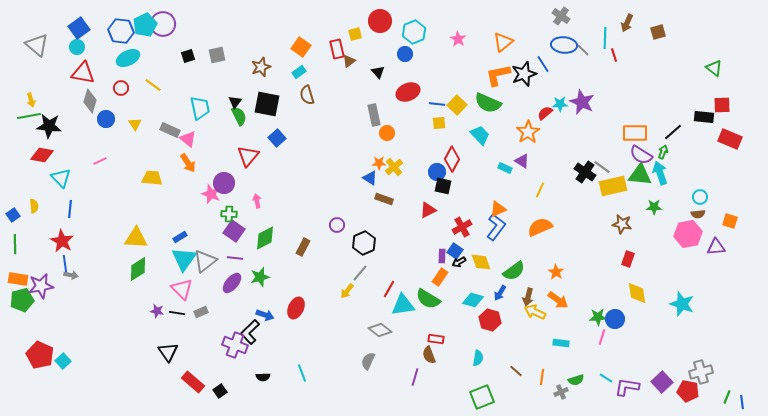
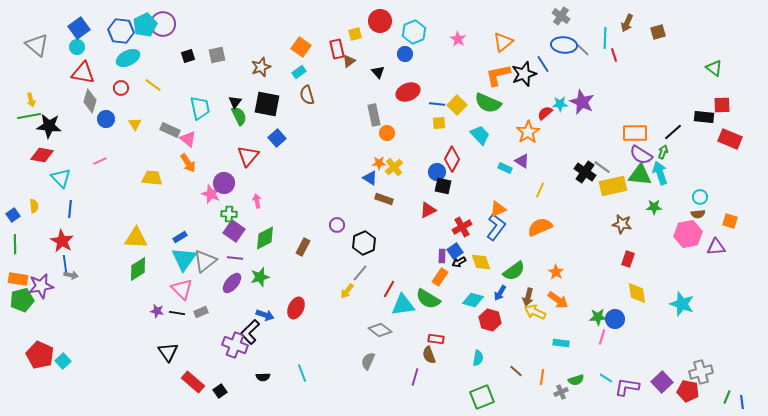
blue square at (455, 251): rotated 21 degrees clockwise
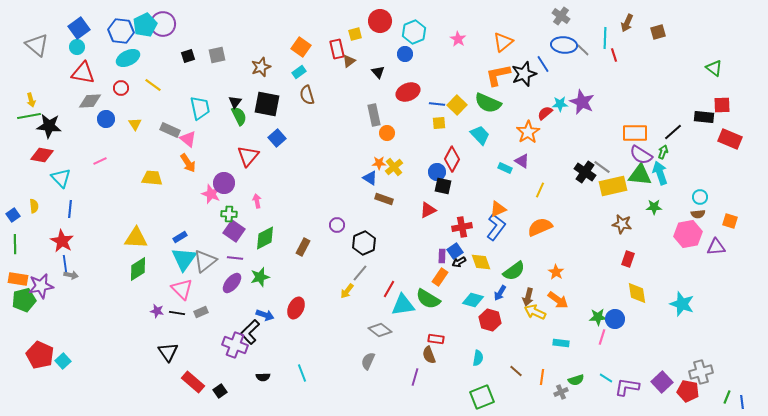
gray diamond at (90, 101): rotated 70 degrees clockwise
red cross at (462, 227): rotated 18 degrees clockwise
green pentagon at (22, 300): moved 2 px right
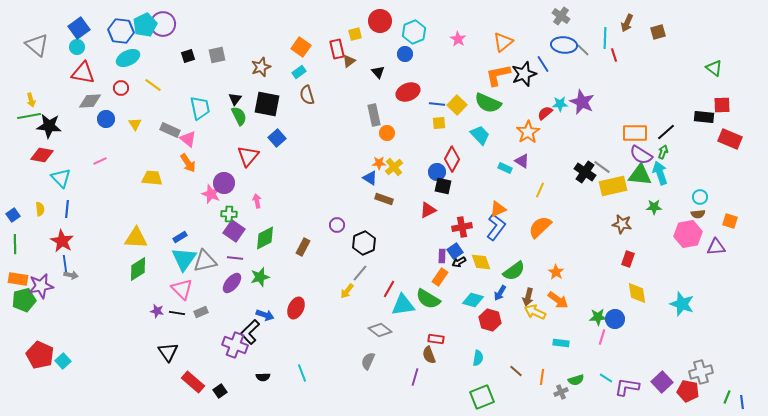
black triangle at (235, 102): moved 3 px up
black line at (673, 132): moved 7 px left
yellow semicircle at (34, 206): moved 6 px right, 3 px down
blue line at (70, 209): moved 3 px left
orange semicircle at (540, 227): rotated 20 degrees counterclockwise
gray triangle at (205, 261): rotated 25 degrees clockwise
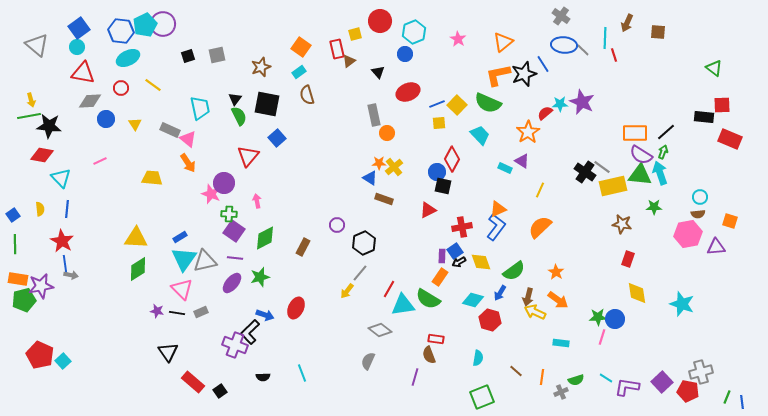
brown square at (658, 32): rotated 21 degrees clockwise
blue line at (437, 104): rotated 28 degrees counterclockwise
